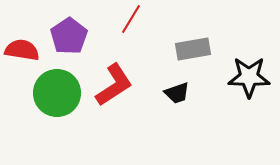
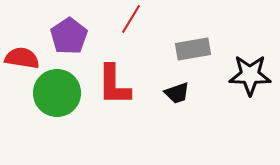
red semicircle: moved 8 px down
black star: moved 1 px right, 2 px up
red L-shape: rotated 123 degrees clockwise
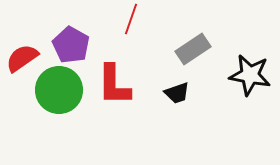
red line: rotated 12 degrees counterclockwise
purple pentagon: moved 2 px right, 9 px down; rotated 9 degrees counterclockwise
gray rectangle: rotated 24 degrees counterclockwise
red semicircle: rotated 44 degrees counterclockwise
black star: rotated 9 degrees clockwise
green circle: moved 2 px right, 3 px up
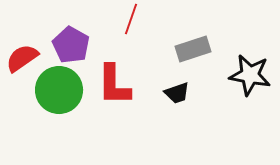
gray rectangle: rotated 16 degrees clockwise
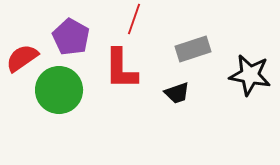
red line: moved 3 px right
purple pentagon: moved 8 px up
red L-shape: moved 7 px right, 16 px up
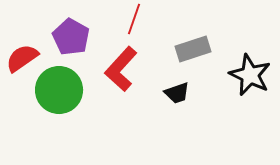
red L-shape: rotated 42 degrees clockwise
black star: rotated 15 degrees clockwise
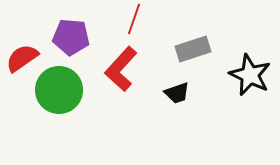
purple pentagon: rotated 24 degrees counterclockwise
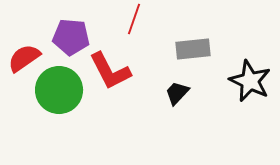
gray rectangle: rotated 12 degrees clockwise
red semicircle: moved 2 px right
red L-shape: moved 11 px left, 2 px down; rotated 69 degrees counterclockwise
black star: moved 6 px down
black trapezoid: rotated 152 degrees clockwise
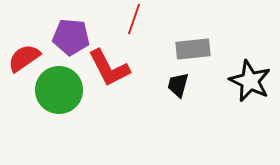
red L-shape: moved 1 px left, 3 px up
black trapezoid: moved 1 px right, 8 px up; rotated 28 degrees counterclockwise
